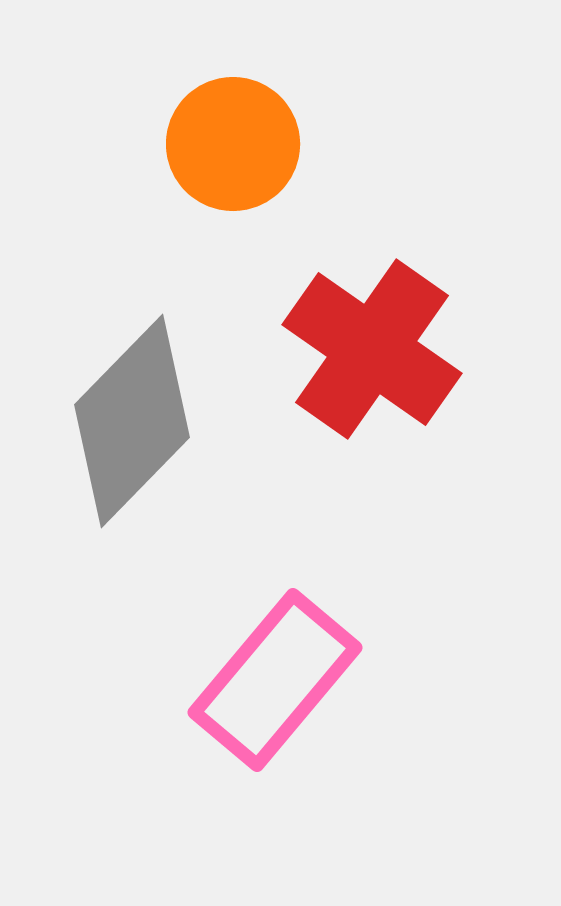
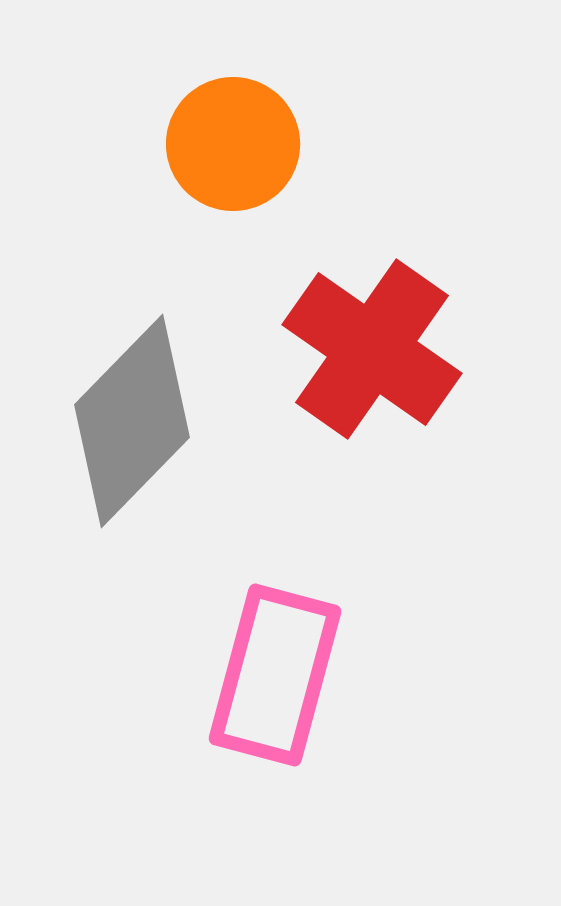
pink rectangle: moved 5 px up; rotated 25 degrees counterclockwise
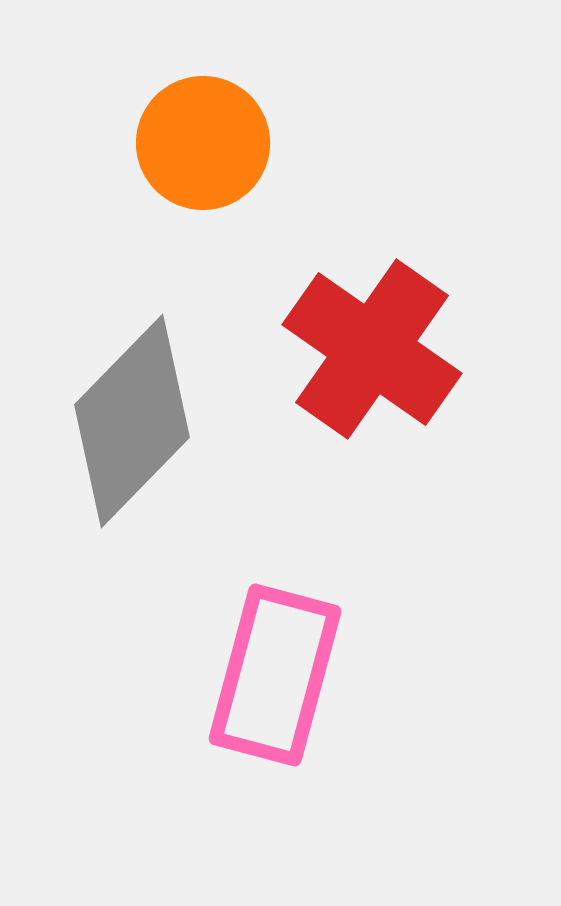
orange circle: moved 30 px left, 1 px up
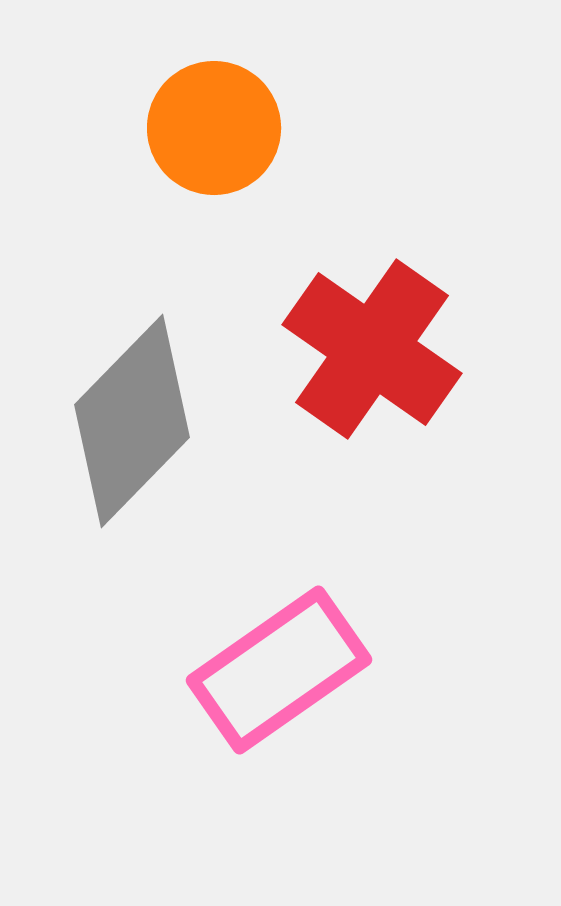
orange circle: moved 11 px right, 15 px up
pink rectangle: moved 4 px right, 5 px up; rotated 40 degrees clockwise
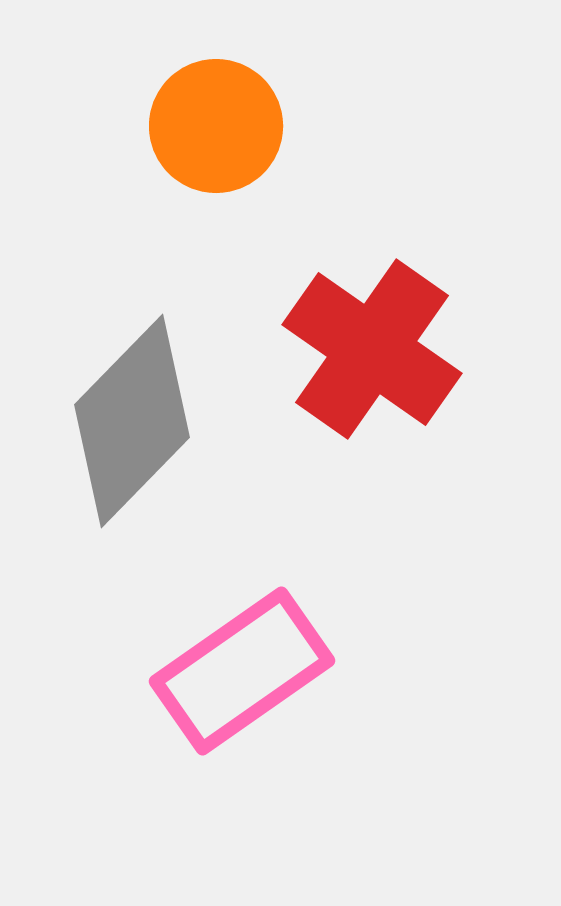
orange circle: moved 2 px right, 2 px up
pink rectangle: moved 37 px left, 1 px down
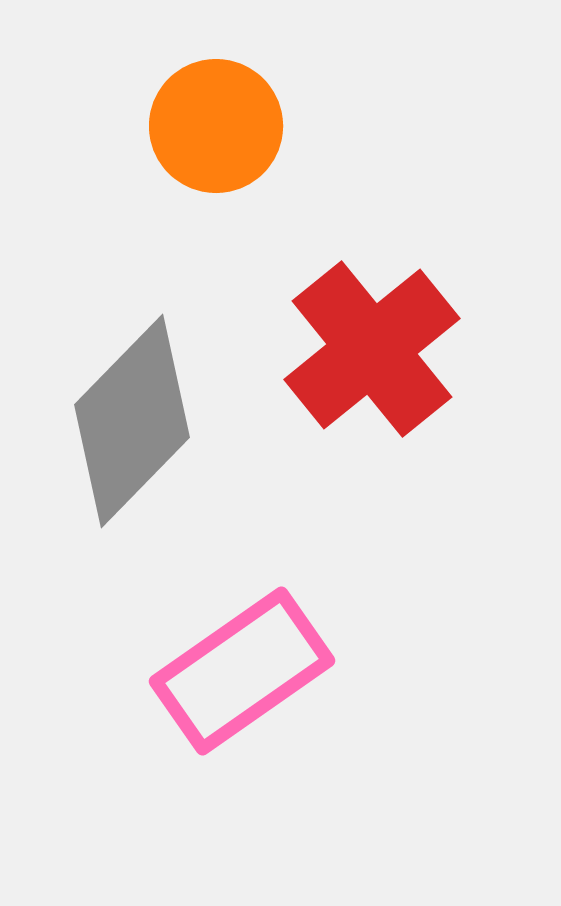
red cross: rotated 16 degrees clockwise
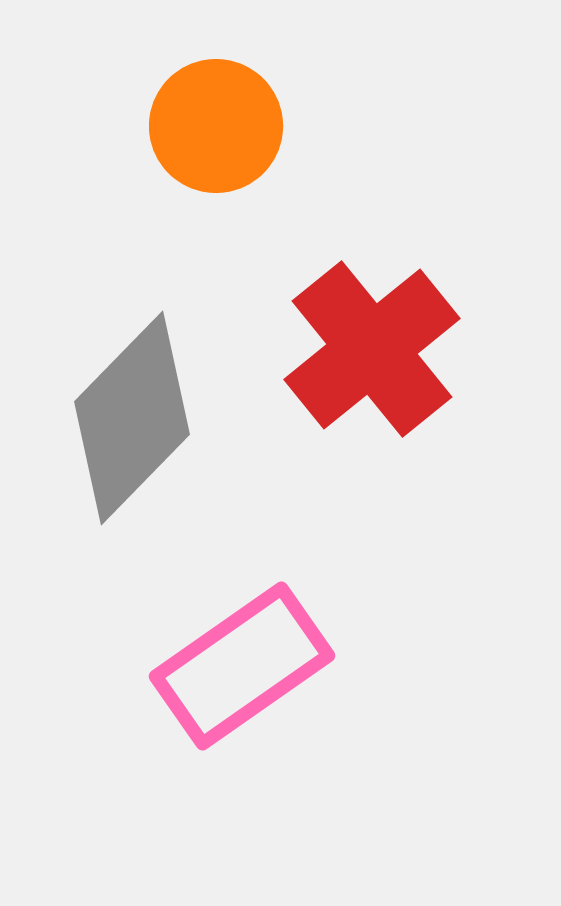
gray diamond: moved 3 px up
pink rectangle: moved 5 px up
